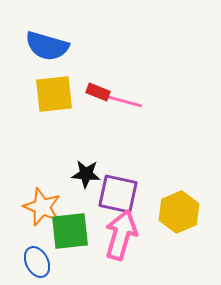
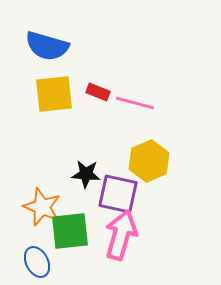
pink line: moved 12 px right, 2 px down
yellow hexagon: moved 30 px left, 51 px up
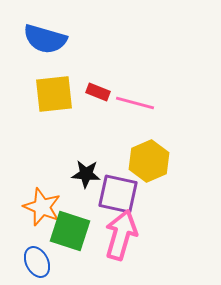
blue semicircle: moved 2 px left, 7 px up
green square: rotated 24 degrees clockwise
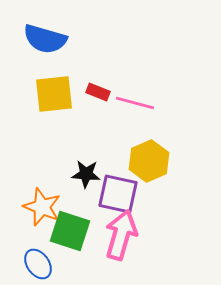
blue ellipse: moved 1 px right, 2 px down; rotated 8 degrees counterclockwise
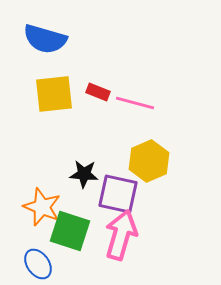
black star: moved 2 px left
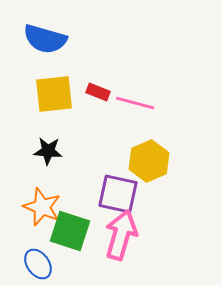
black star: moved 36 px left, 23 px up
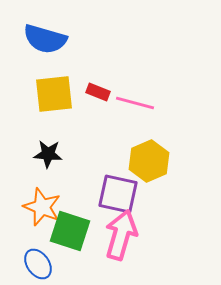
black star: moved 3 px down
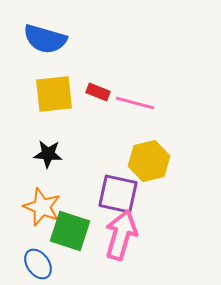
yellow hexagon: rotated 9 degrees clockwise
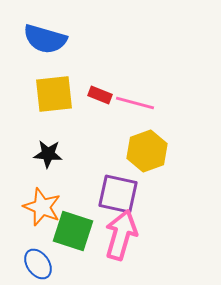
red rectangle: moved 2 px right, 3 px down
yellow hexagon: moved 2 px left, 10 px up; rotated 6 degrees counterclockwise
green square: moved 3 px right
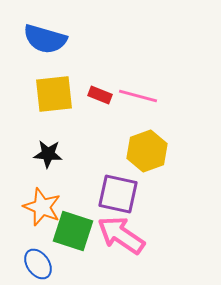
pink line: moved 3 px right, 7 px up
pink arrow: rotated 72 degrees counterclockwise
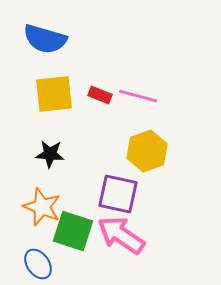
black star: moved 2 px right
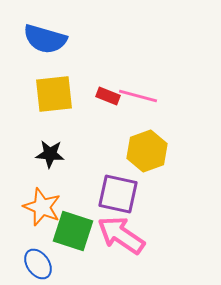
red rectangle: moved 8 px right, 1 px down
